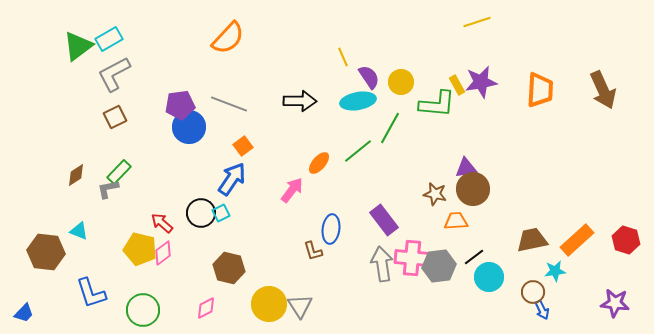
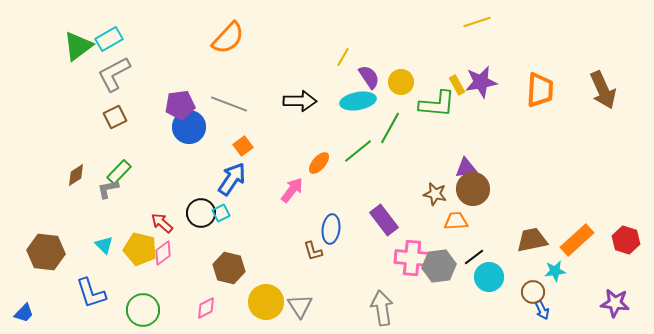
yellow line at (343, 57): rotated 54 degrees clockwise
cyan triangle at (79, 231): moved 25 px right, 14 px down; rotated 24 degrees clockwise
gray arrow at (382, 264): moved 44 px down
yellow circle at (269, 304): moved 3 px left, 2 px up
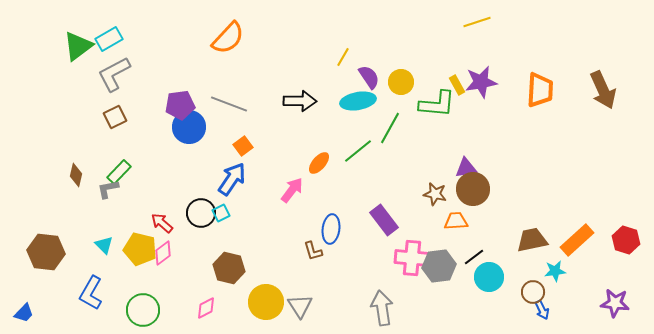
brown diamond at (76, 175): rotated 45 degrees counterclockwise
blue L-shape at (91, 293): rotated 48 degrees clockwise
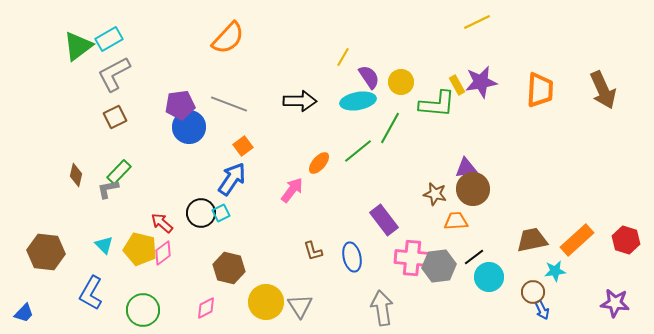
yellow line at (477, 22): rotated 8 degrees counterclockwise
blue ellipse at (331, 229): moved 21 px right, 28 px down; rotated 20 degrees counterclockwise
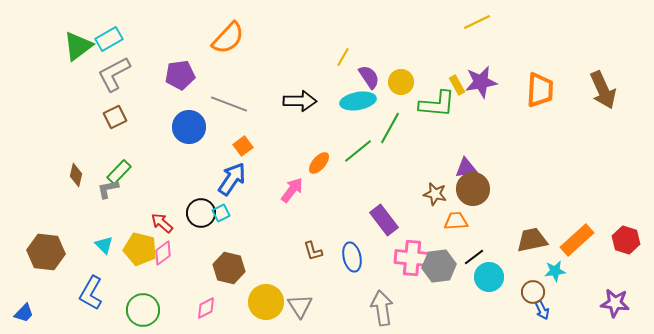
purple pentagon at (180, 105): moved 30 px up
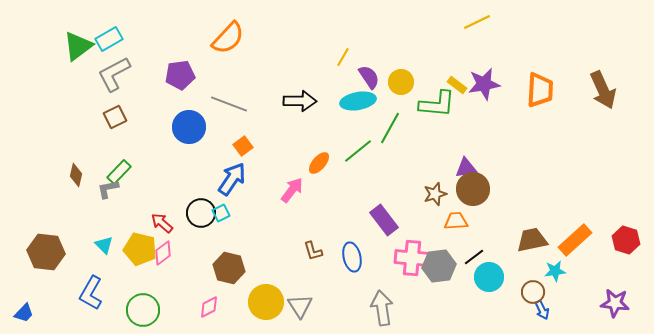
purple star at (481, 82): moved 3 px right, 2 px down
yellow rectangle at (457, 85): rotated 24 degrees counterclockwise
brown star at (435, 194): rotated 30 degrees counterclockwise
orange rectangle at (577, 240): moved 2 px left
pink diamond at (206, 308): moved 3 px right, 1 px up
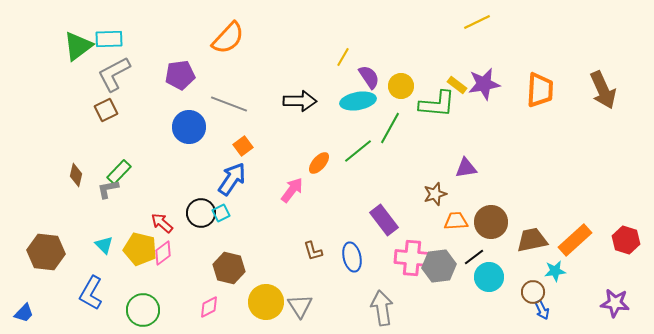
cyan rectangle at (109, 39): rotated 28 degrees clockwise
yellow circle at (401, 82): moved 4 px down
brown square at (115, 117): moved 9 px left, 7 px up
brown circle at (473, 189): moved 18 px right, 33 px down
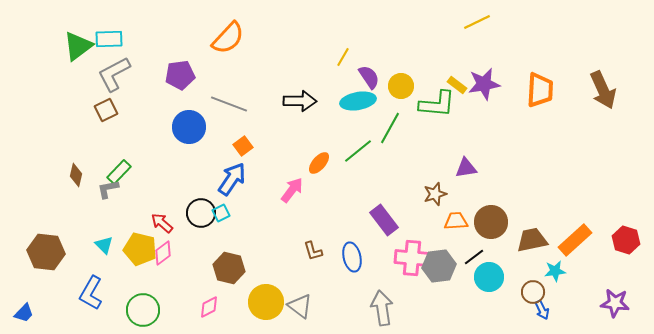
gray triangle at (300, 306): rotated 20 degrees counterclockwise
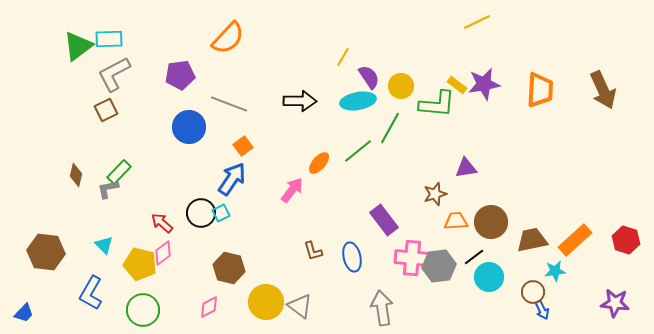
yellow pentagon at (140, 249): moved 15 px down
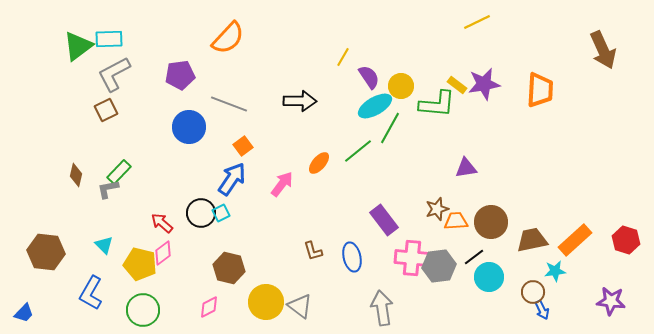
brown arrow at (603, 90): moved 40 px up
cyan ellipse at (358, 101): moved 17 px right, 5 px down; rotated 20 degrees counterclockwise
pink arrow at (292, 190): moved 10 px left, 6 px up
brown star at (435, 194): moved 2 px right, 15 px down
purple star at (615, 303): moved 4 px left, 2 px up
